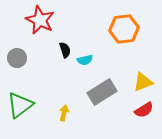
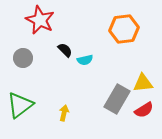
black semicircle: rotated 28 degrees counterclockwise
gray circle: moved 6 px right
yellow triangle: moved 1 px down; rotated 15 degrees clockwise
gray rectangle: moved 15 px right, 7 px down; rotated 28 degrees counterclockwise
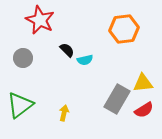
black semicircle: moved 2 px right
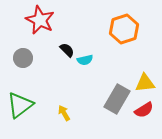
orange hexagon: rotated 12 degrees counterclockwise
yellow triangle: moved 2 px right
yellow arrow: rotated 42 degrees counterclockwise
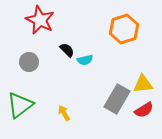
gray circle: moved 6 px right, 4 px down
yellow triangle: moved 2 px left, 1 px down
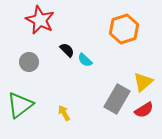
cyan semicircle: rotated 56 degrees clockwise
yellow triangle: moved 2 px up; rotated 35 degrees counterclockwise
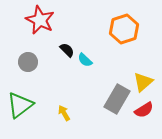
gray circle: moved 1 px left
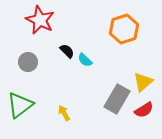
black semicircle: moved 1 px down
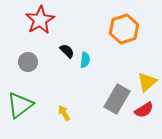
red star: rotated 16 degrees clockwise
cyan semicircle: rotated 126 degrees counterclockwise
yellow triangle: moved 4 px right
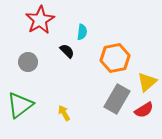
orange hexagon: moved 9 px left, 29 px down; rotated 8 degrees clockwise
cyan semicircle: moved 3 px left, 28 px up
